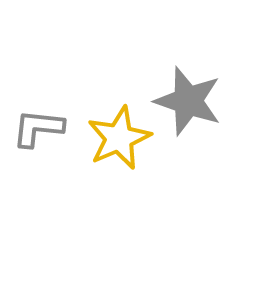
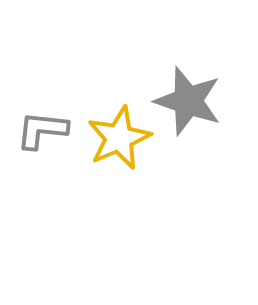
gray L-shape: moved 4 px right, 2 px down
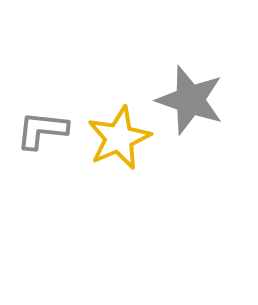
gray star: moved 2 px right, 1 px up
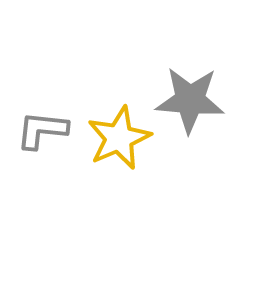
gray star: rotated 14 degrees counterclockwise
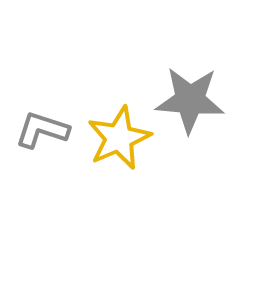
gray L-shape: rotated 12 degrees clockwise
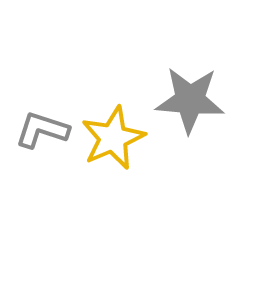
yellow star: moved 6 px left
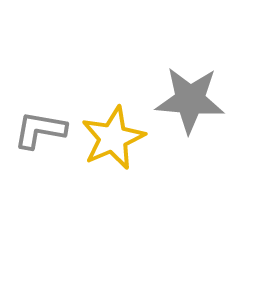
gray L-shape: moved 2 px left; rotated 8 degrees counterclockwise
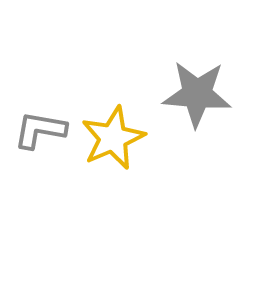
gray star: moved 7 px right, 6 px up
